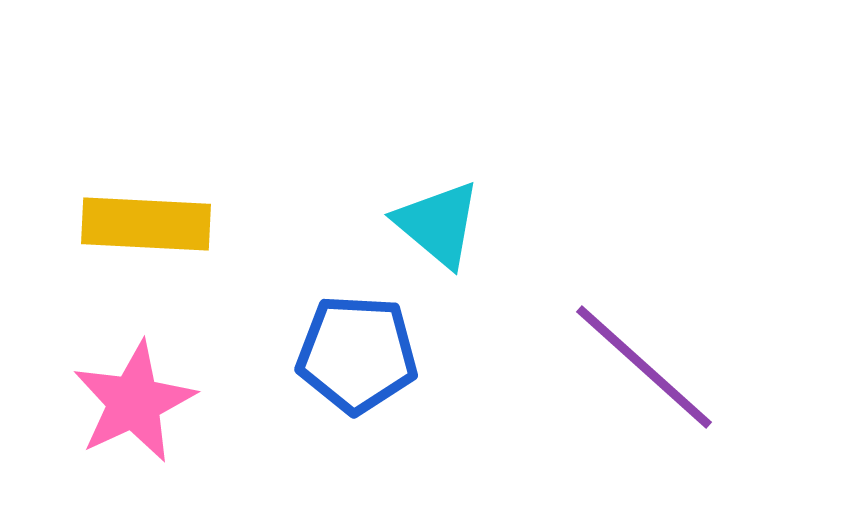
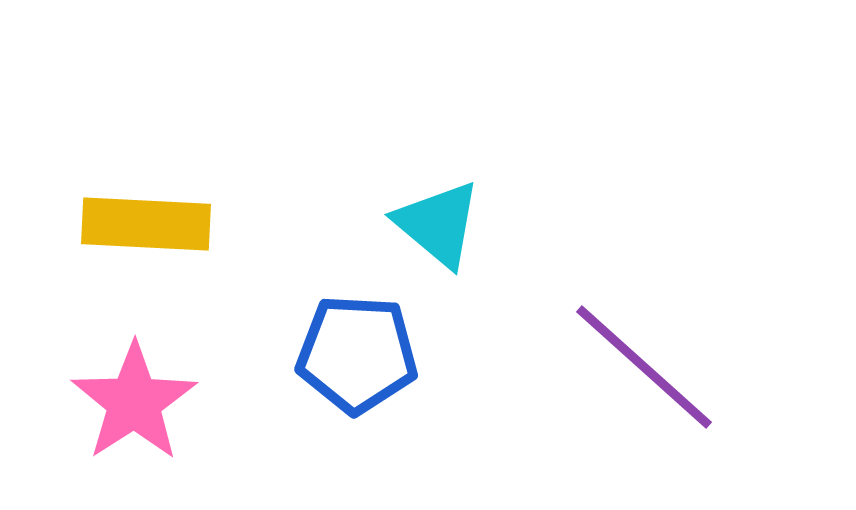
pink star: rotated 8 degrees counterclockwise
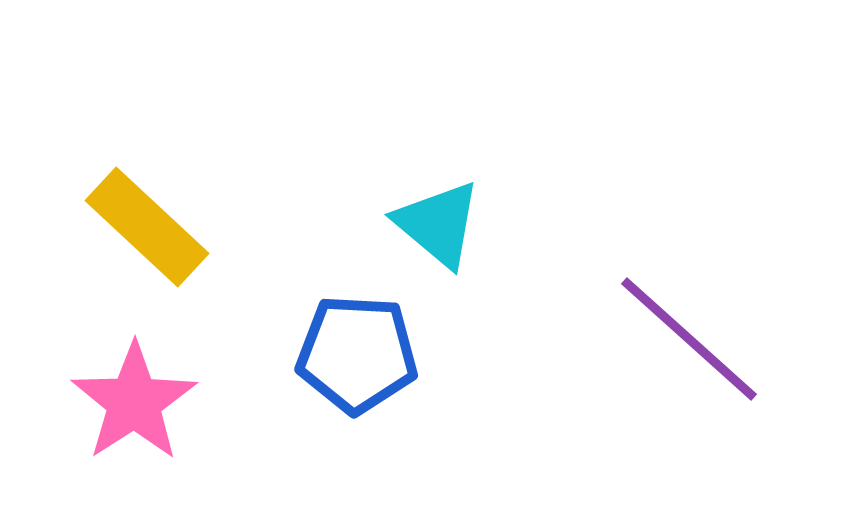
yellow rectangle: moved 1 px right, 3 px down; rotated 40 degrees clockwise
purple line: moved 45 px right, 28 px up
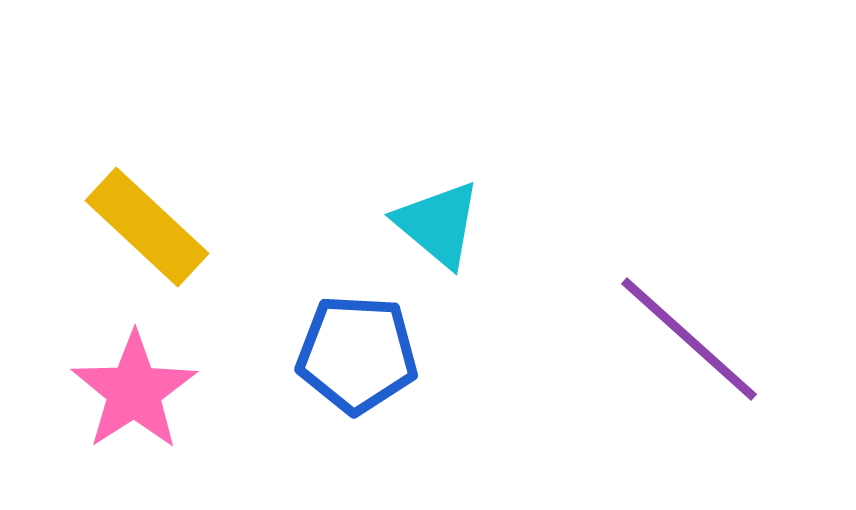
pink star: moved 11 px up
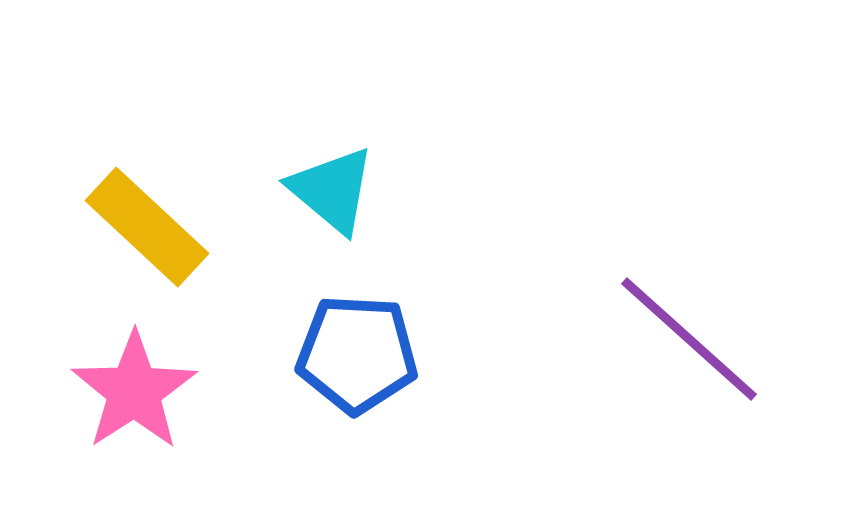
cyan triangle: moved 106 px left, 34 px up
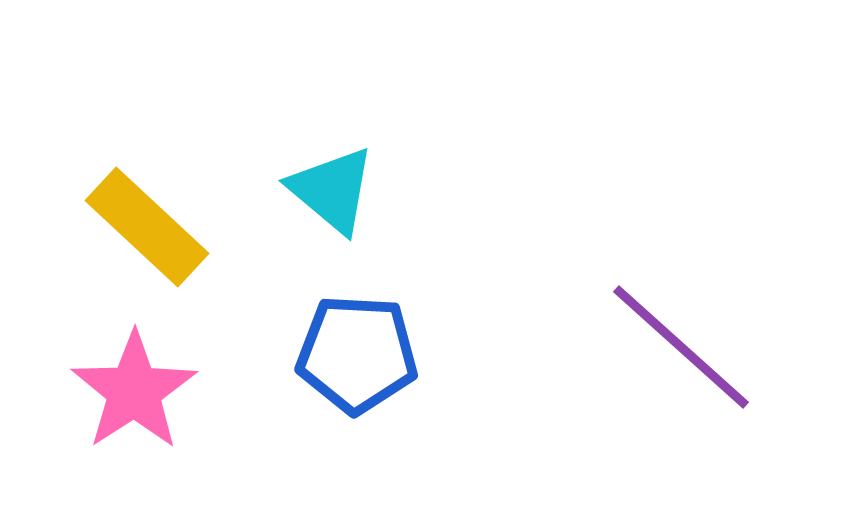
purple line: moved 8 px left, 8 px down
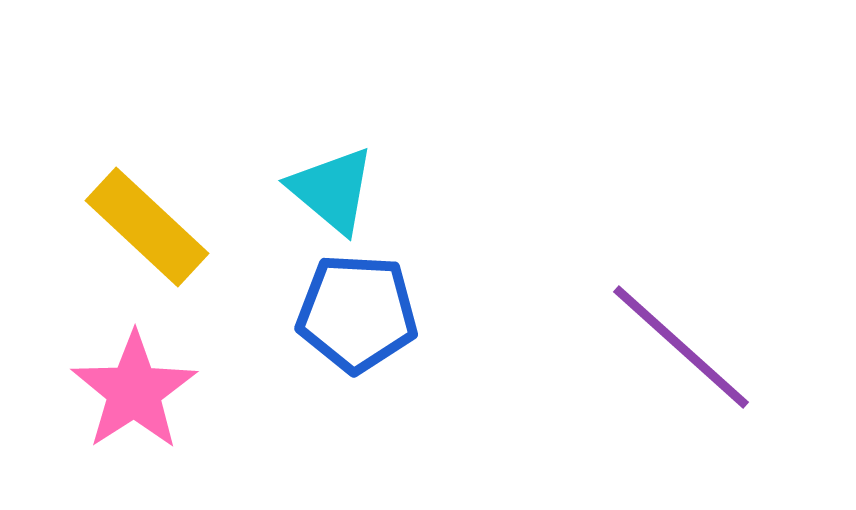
blue pentagon: moved 41 px up
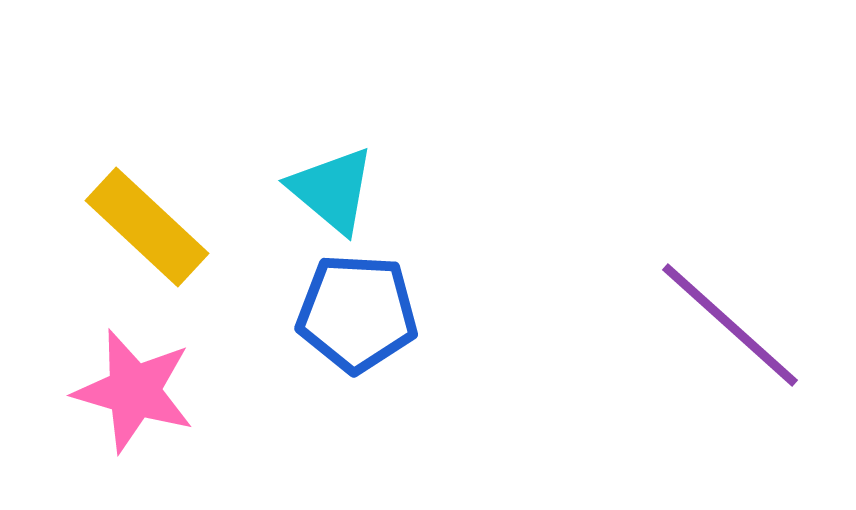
purple line: moved 49 px right, 22 px up
pink star: rotated 23 degrees counterclockwise
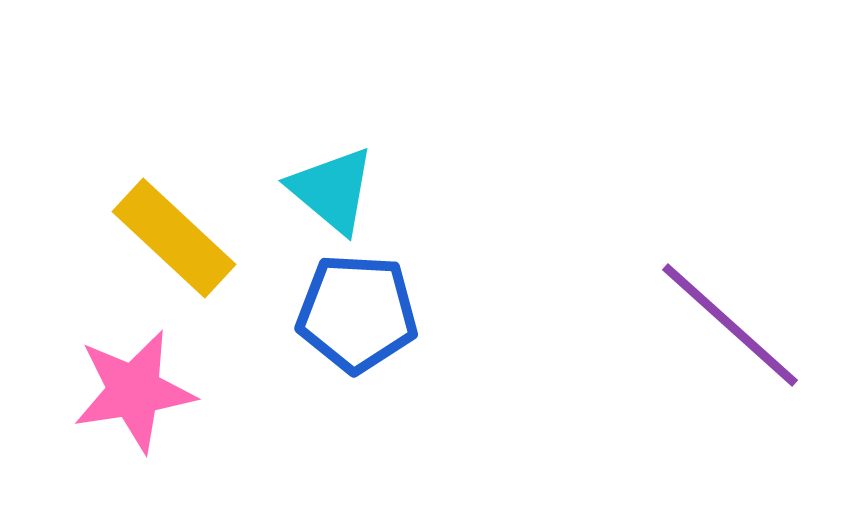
yellow rectangle: moved 27 px right, 11 px down
pink star: rotated 25 degrees counterclockwise
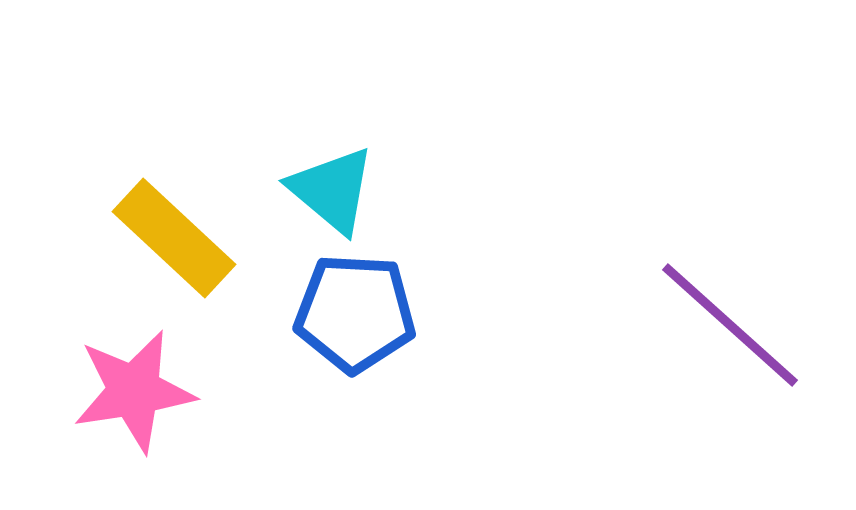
blue pentagon: moved 2 px left
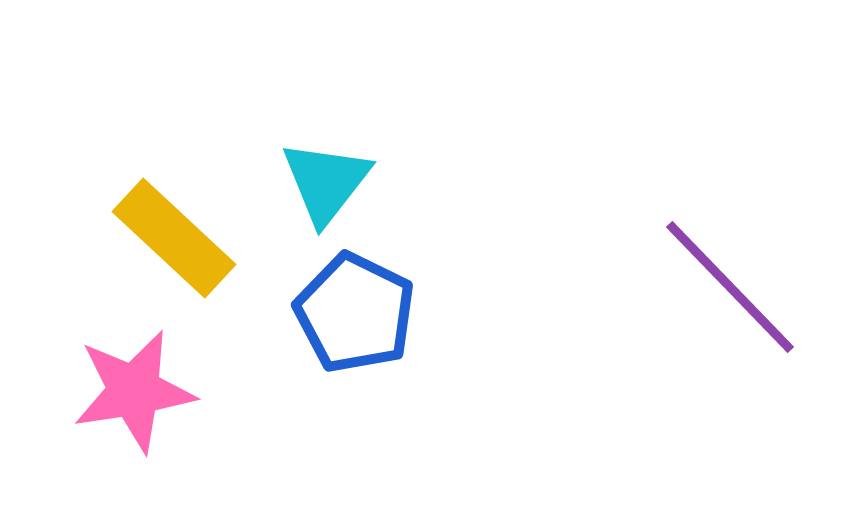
cyan triangle: moved 6 px left, 8 px up; rotated 28 degrees clockwise
blue pentagon: rotated 23 degrees clockwise
purple line: moved 38 px up; rotated 4 degrees clockwise
